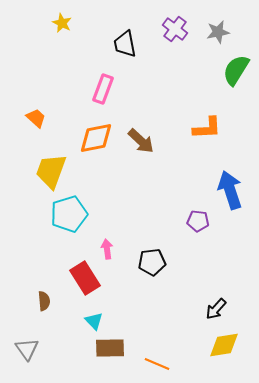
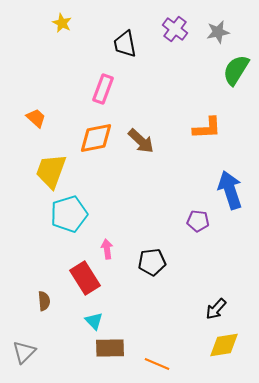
gray triangle: moved 3 px left, 3 px down; rotated 20 degrees clockwise
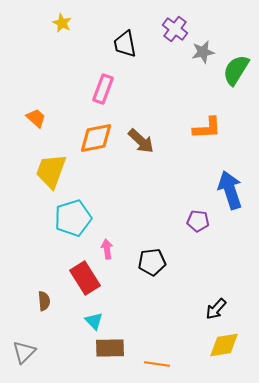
gray star: moved 15 px left, 20 px down
cyan pentagon: moved 4 px right, 4 px down
orange line: rotated 15 degrees counterclockwise
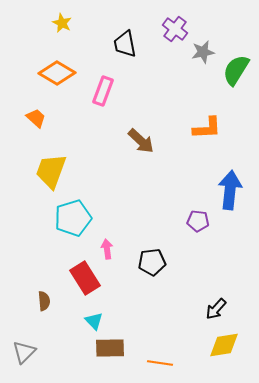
pink rectangle: moved 2 px down
orange diamond: moved 39 px left, 65 px up; rotated 42 degrees clockwise
blue arrow: rotated 24 degrees clockwise
orange line: moved 3 px right, 1 px up
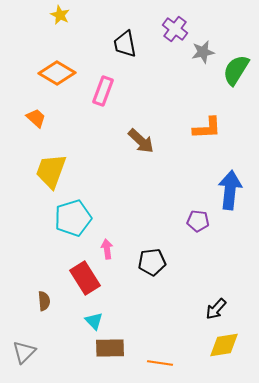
yellow star: moved 2 px left, 8 px up
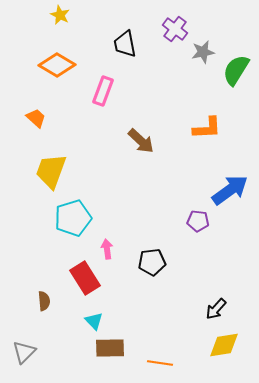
orange diamond: moved 8 px up
blue arrow: rotated 48 degrees clockwise
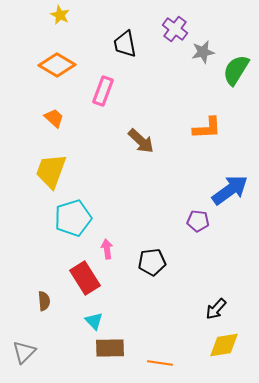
orange trapezoid: moved 18 px right
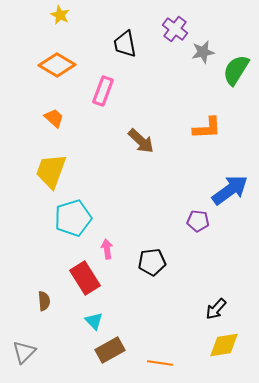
brown rectangle: moved 2 px down; rotated 28 degrees counterclockwise
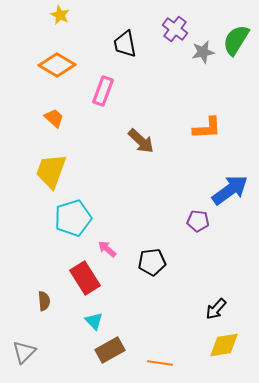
green semicircle: moved 30 px up
pink arrow: rotated 42 degrees counterclockwise
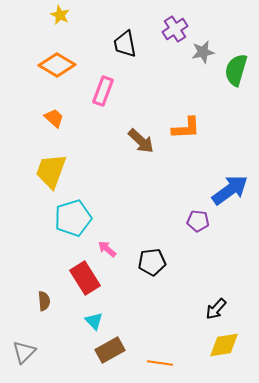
purple cross: rotated 20 degrees clockwise
green semicircle: moved 30 px down; rotated 16 degrees counterclockwise
orange L-shape: moved 21 px left
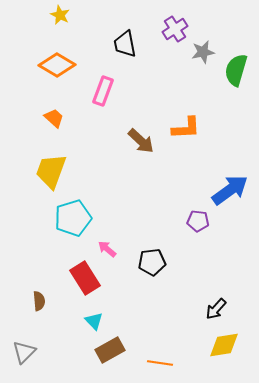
brown semicircle: moved 5 px left
